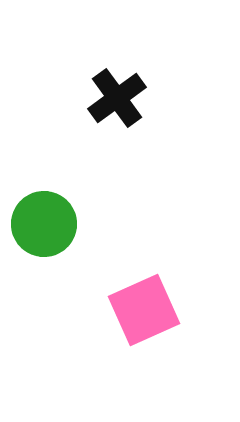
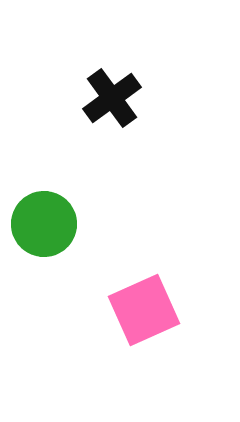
black cross: moved 5 px left
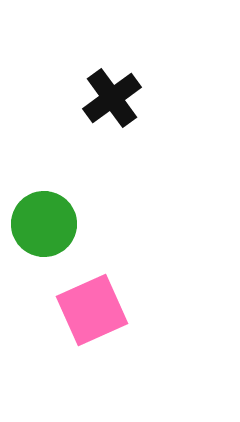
pink square: moved 52 px left
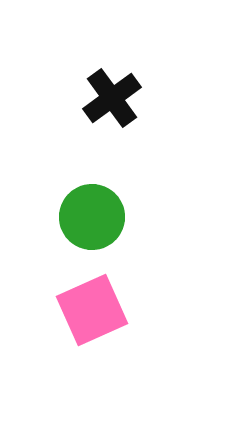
green circle: moved 48 px right, 7 px up
